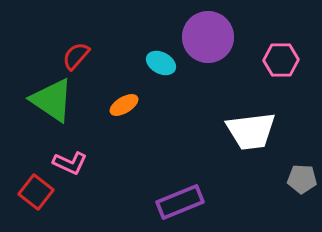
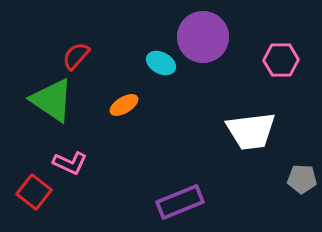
purple circle: moved 5 px left
red square: moved 2 px left
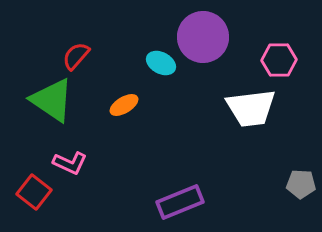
pink hexagon: moved 2 px left
white trapezoid: moved 23 px up
gray pentagon: moved 1 px left, 5 px down
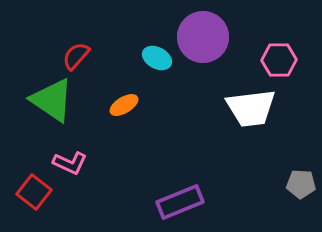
cyan ellipse: moved 4 px left, 5 px up
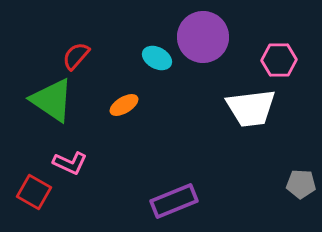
red square: rotated 8 degrees counterclockwise
purple rectangle: moved 6 px left, 1 px up
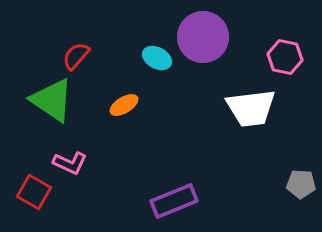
pink hexagon: moved 6 px right, 3 px up; rotated 12 degrees clockwise
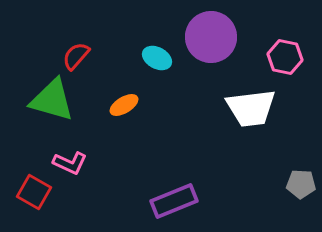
purple circle: moved 8 px right
green triangle: rotated 18 degrees counterclockwise
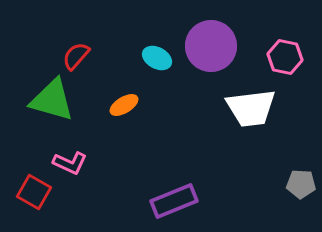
purple circle: moved 9 px down
